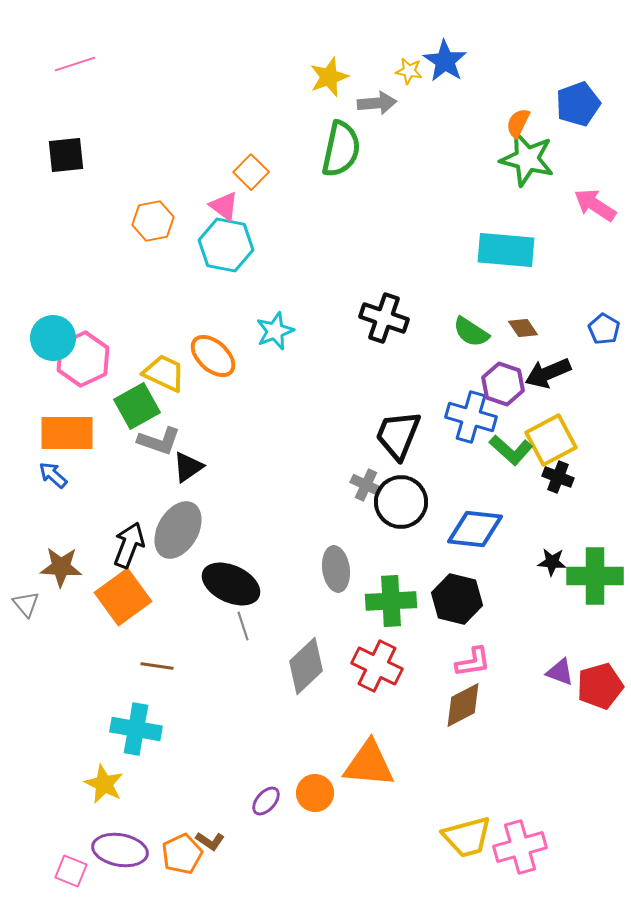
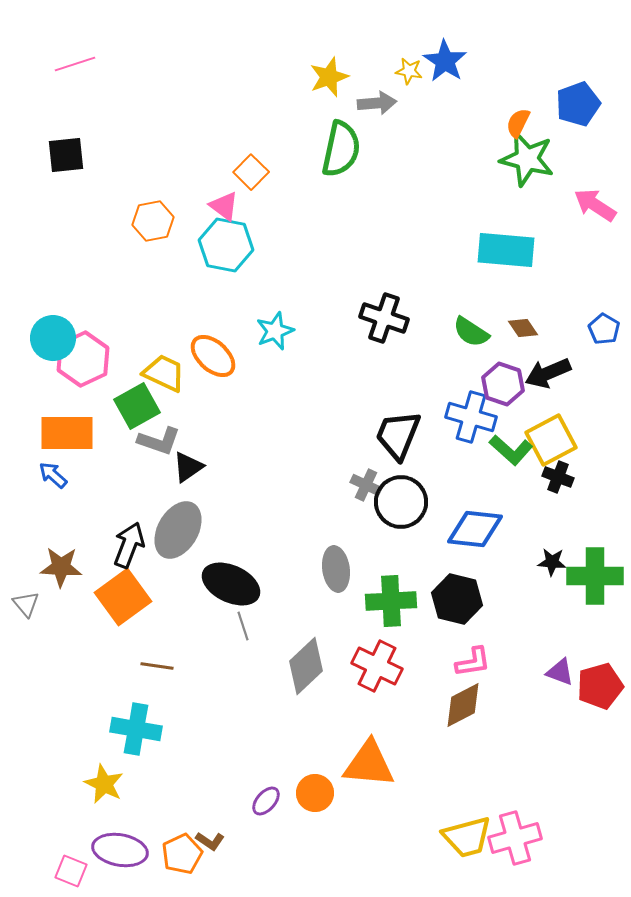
pink cross at (520, 847): moved 5 px left, 9 px up
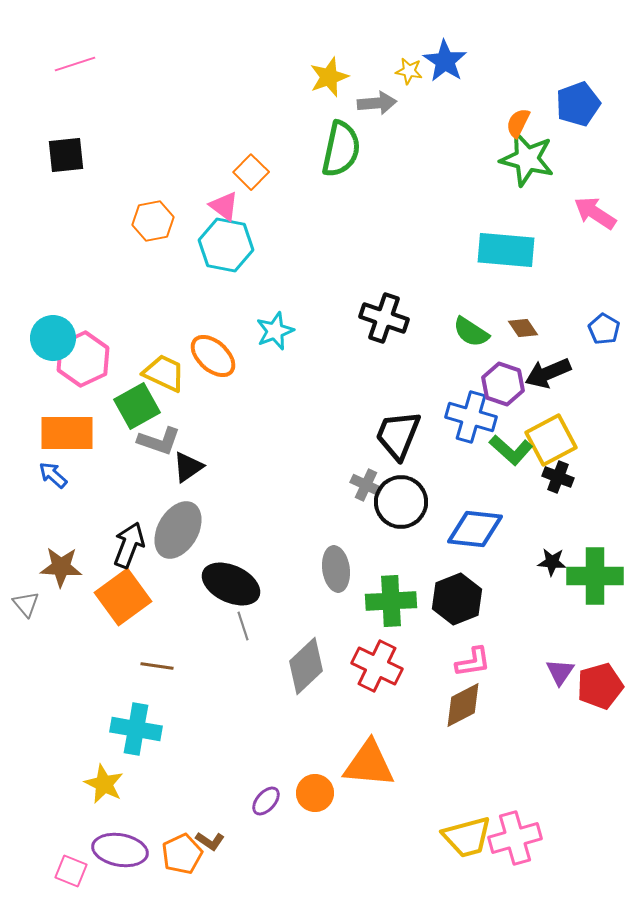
pink arrow at (595, 205): moved 8 px down
black hexagon at (457, 599): rotated 24 degrees clockwise
purple triangle at (560, 672): rotated 44 degrees clockwise
